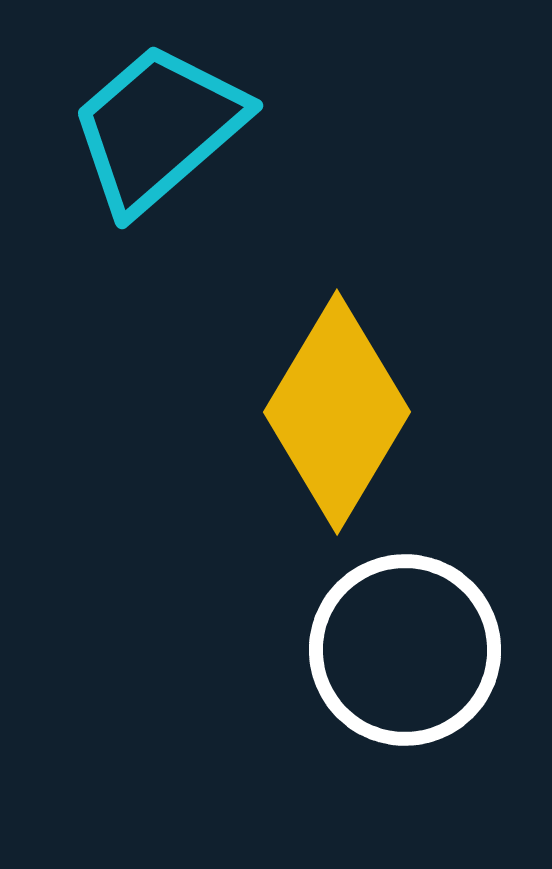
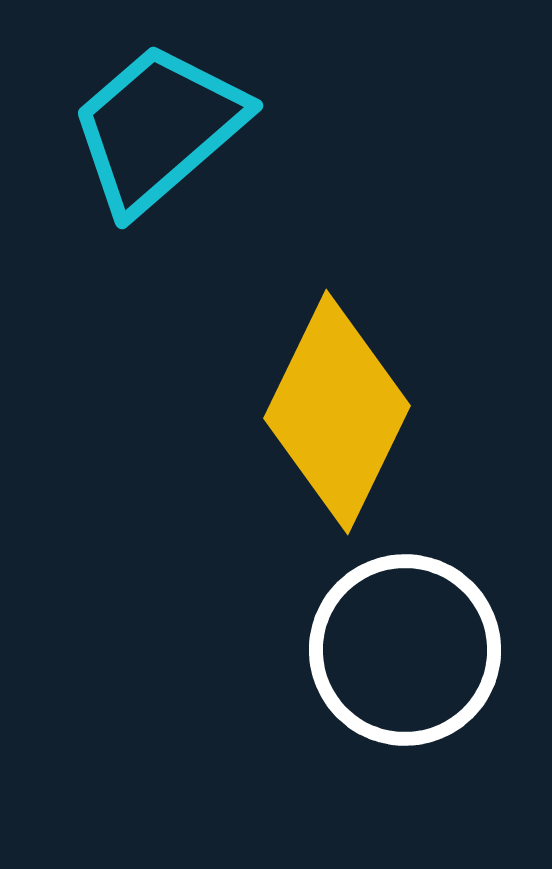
yellow diamond: rotated 5 degrees counterclockwise
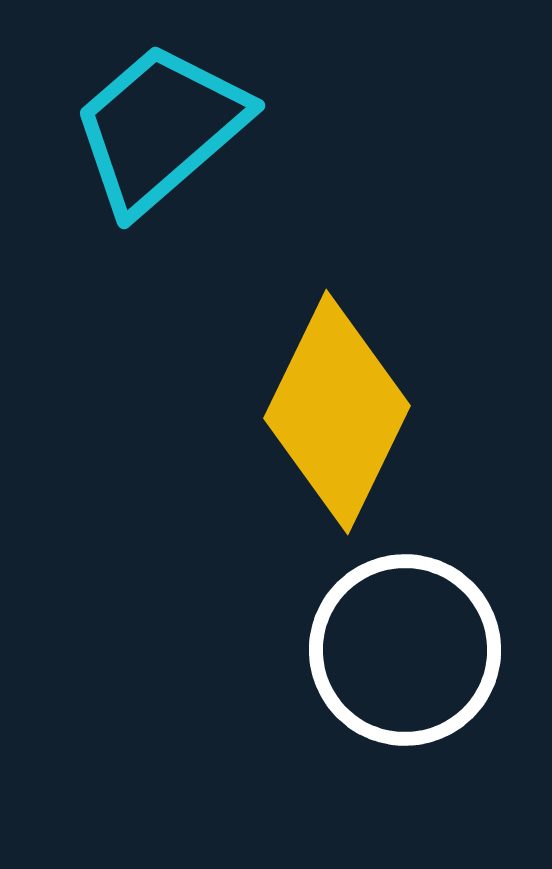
cyan trapezoid: moved 2 px right
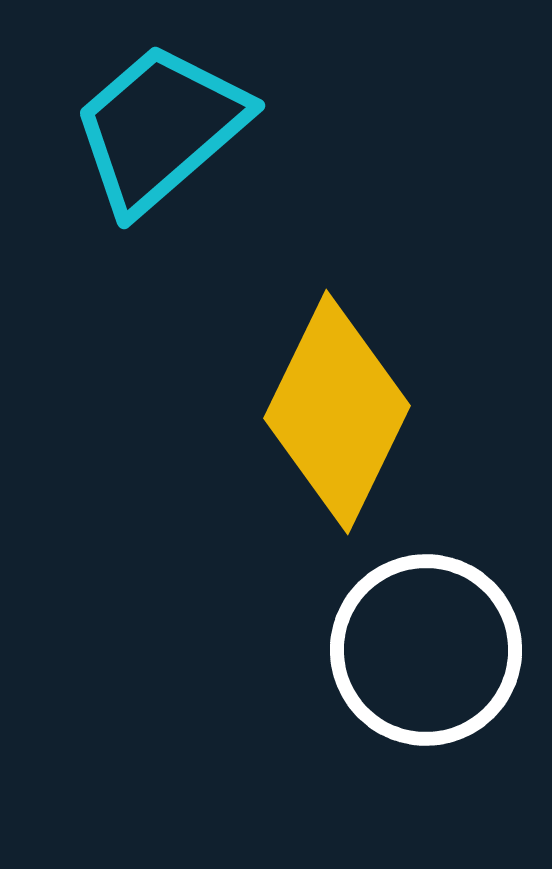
white circle: moved 21 px right
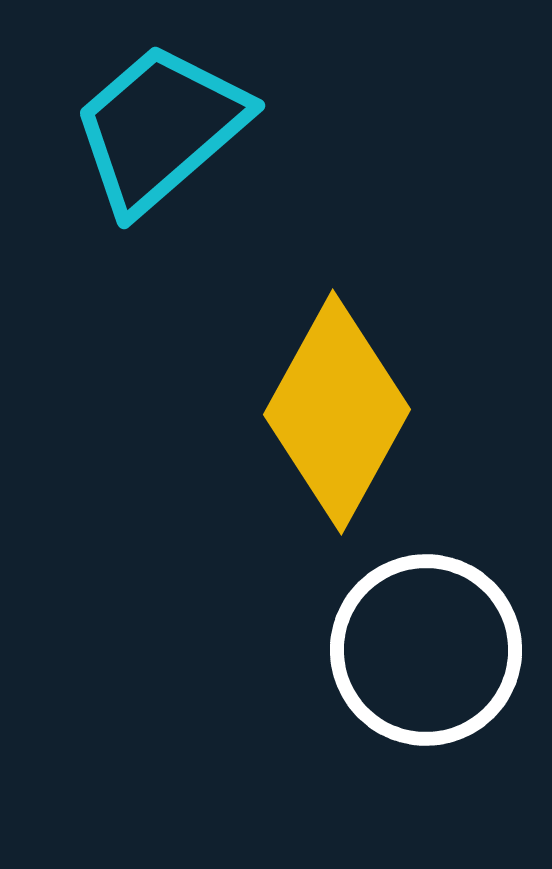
yellow diamond: rotated 3 degrees clockwise
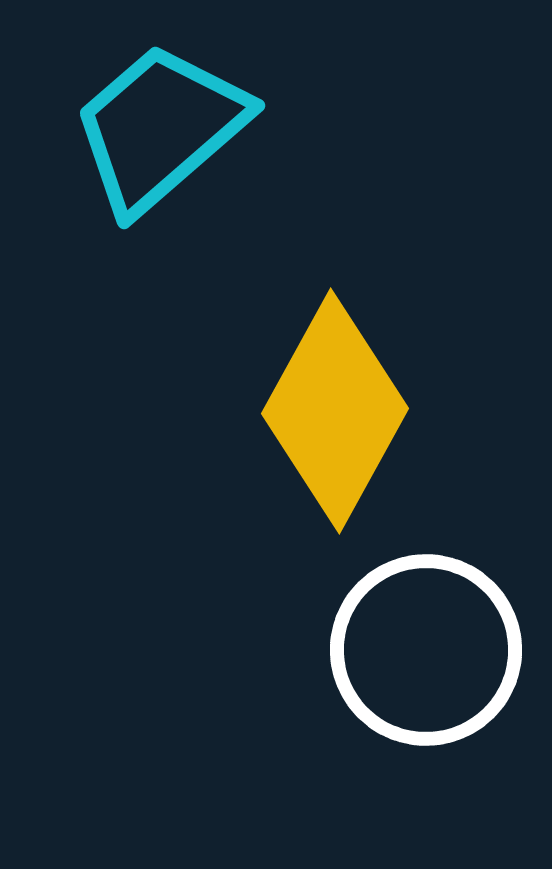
yellow diamond: moved 2 px left, 1 px up
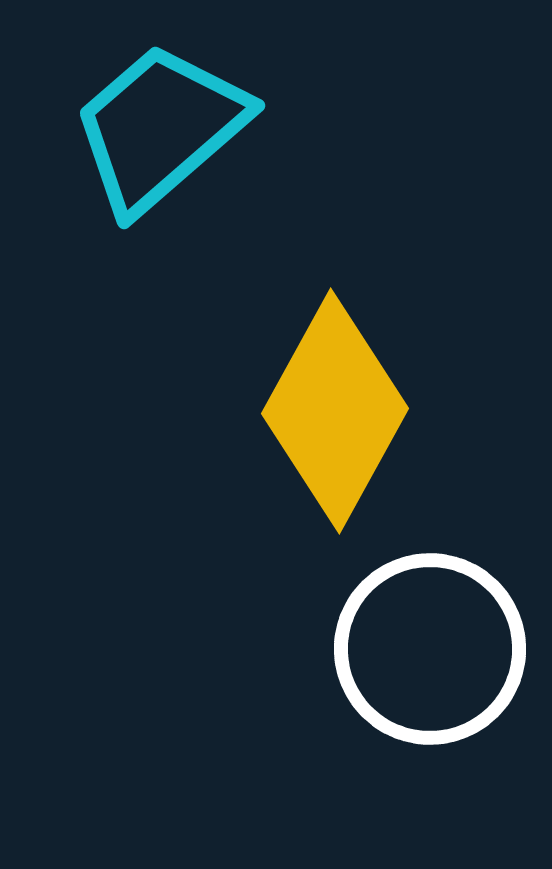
white circle: moved 4 px right, 1 px up
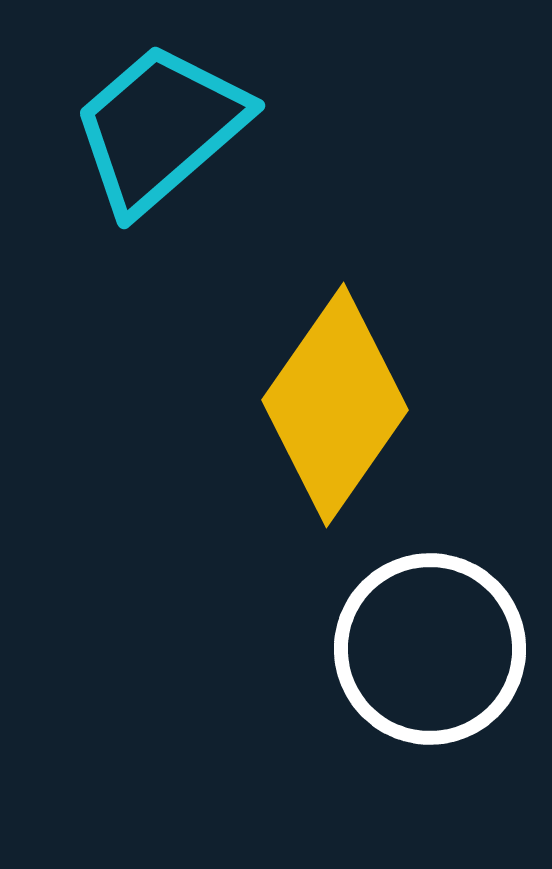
yellow diamond: moved 6 px up; rotated 6 degrees clockwise
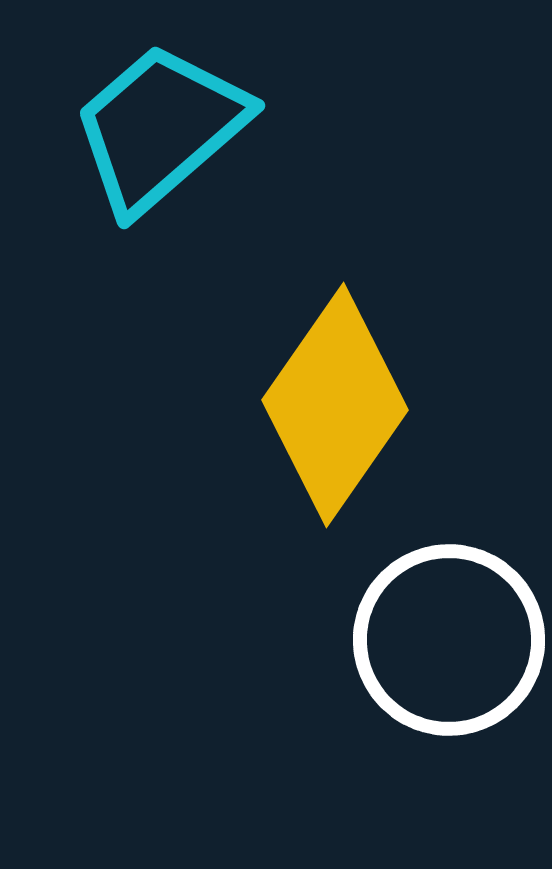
white circle: moved 19 px right, 9 px up
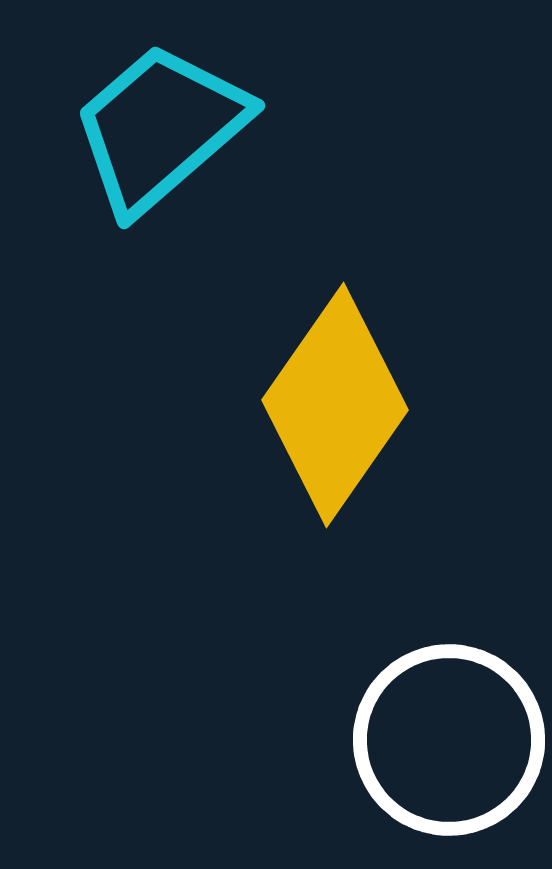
white circle: moved 100 px down
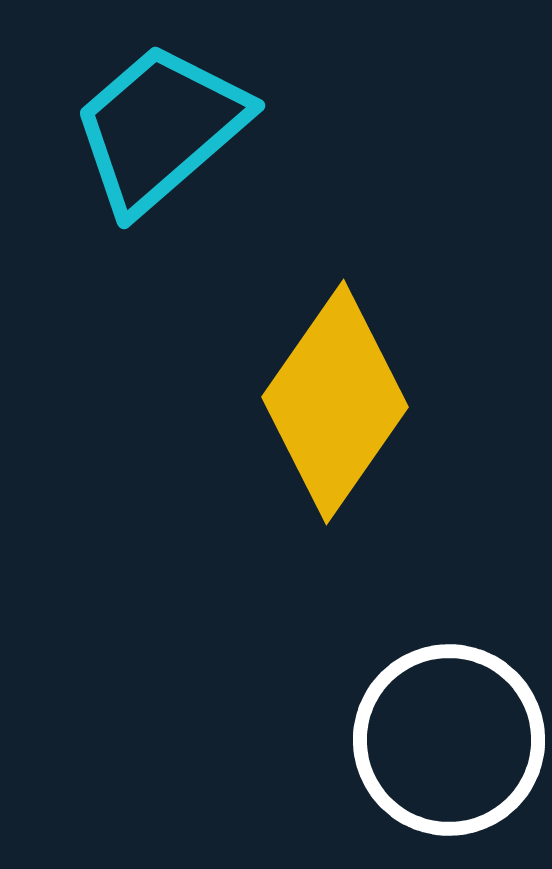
yellow diamond: moved 3 px up
